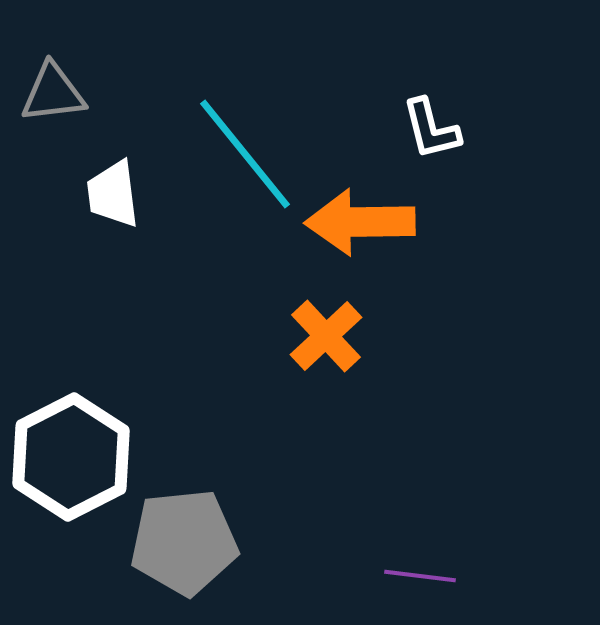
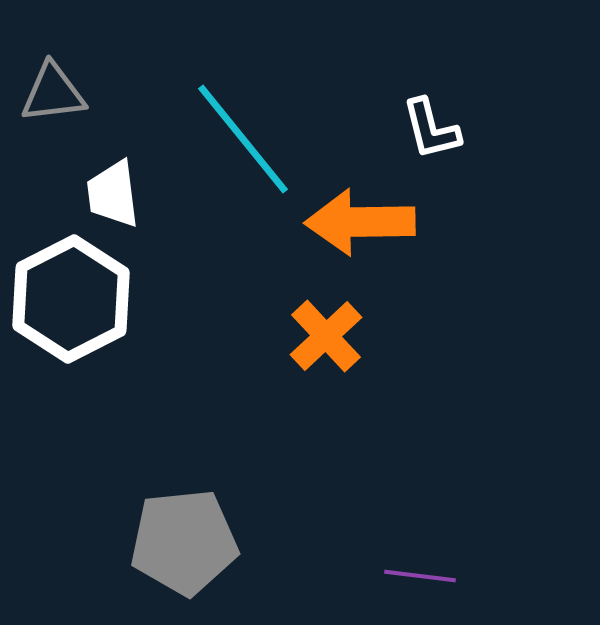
cyan line: moved 2 px left, 15 px up
white hexagon: moved 158 px up
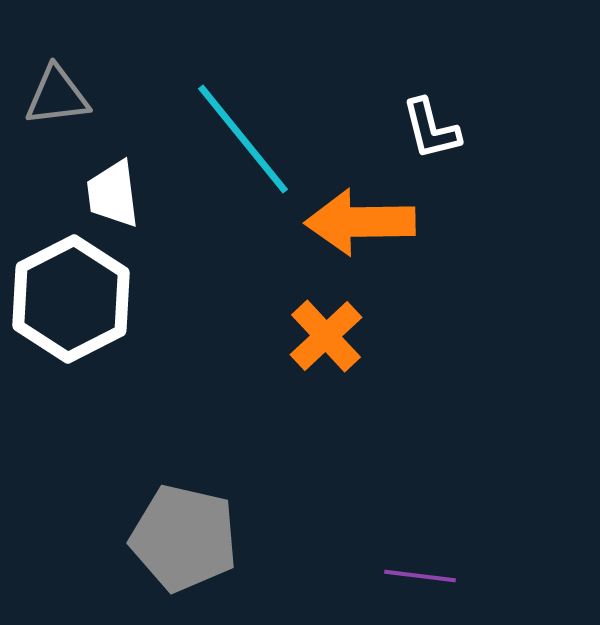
gray triangle: moved 4 px right, 3 px down
gray pentagon: moved 4 px up; rotated 19 degrees clockwise
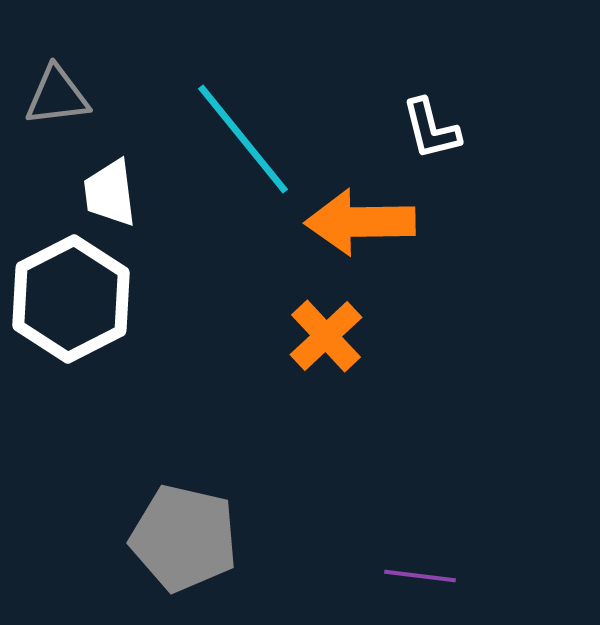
white trapezoid: moved 3 px left, 1 px up
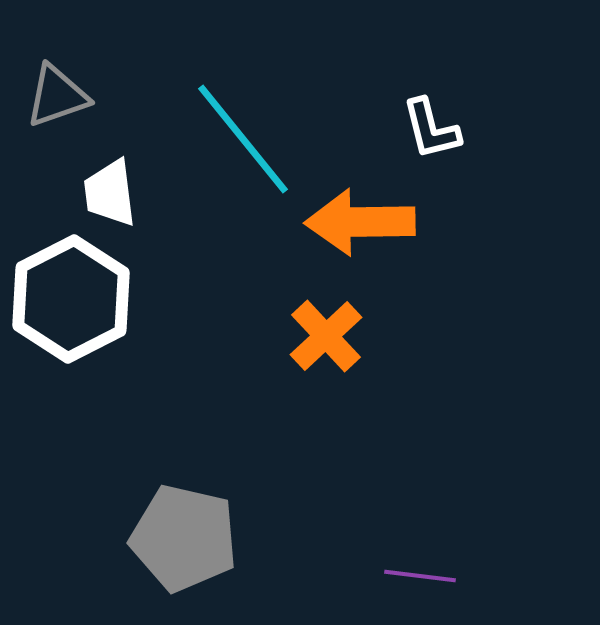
gray triangle: rotated 12 degrees counterclockwise
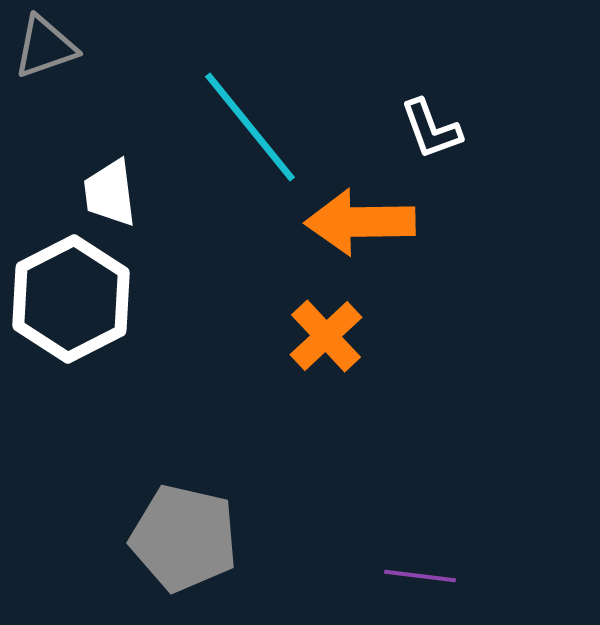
gray triangle: moved 12 px left, 49 px up
white L-shape: rotated 6 degrees counterclockwise
cyan line: moved 7 px right, 12 px up
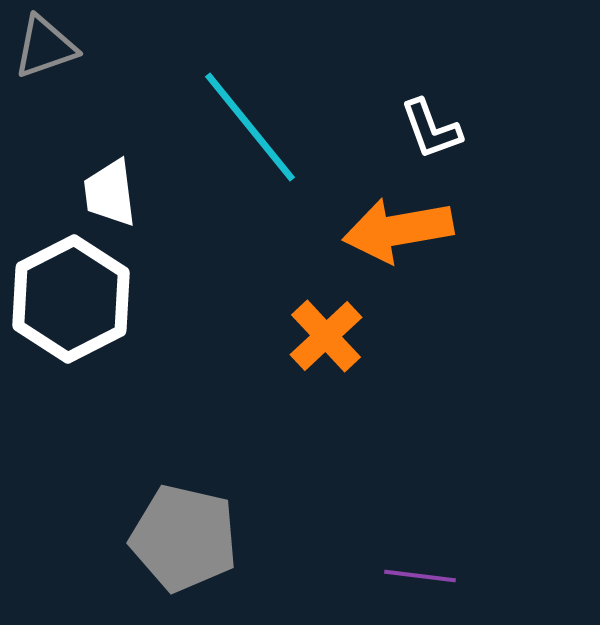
orange arrow: moved 38 px right, 8 px down; rotated 9 degrees counterclockwise
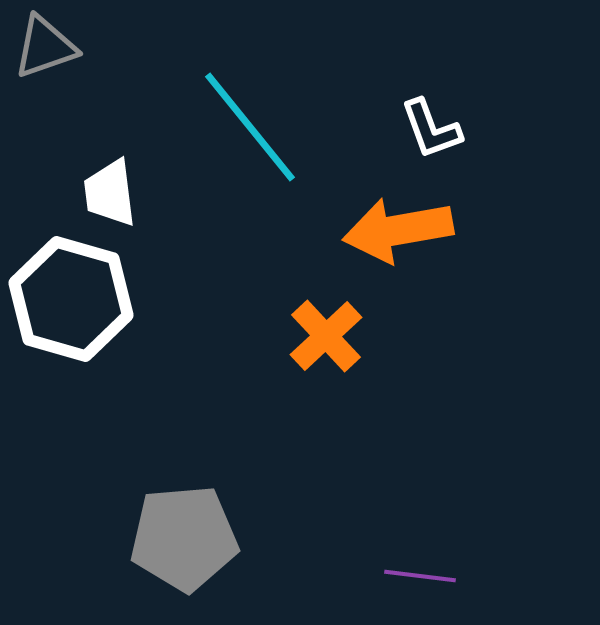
white hexagon: rotated 17 degrees counterclockwise
gray pentagon: rotated 18 degrees counterclockwise
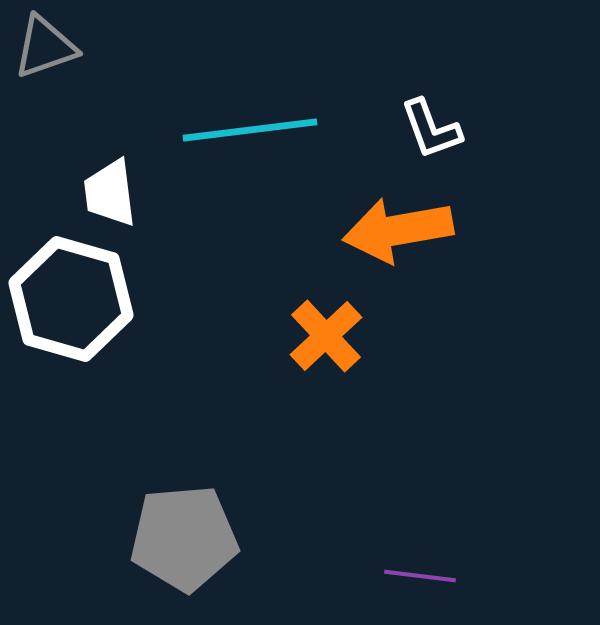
cyan line: moved 3 px down; rotated 58 degrees counterclockwise
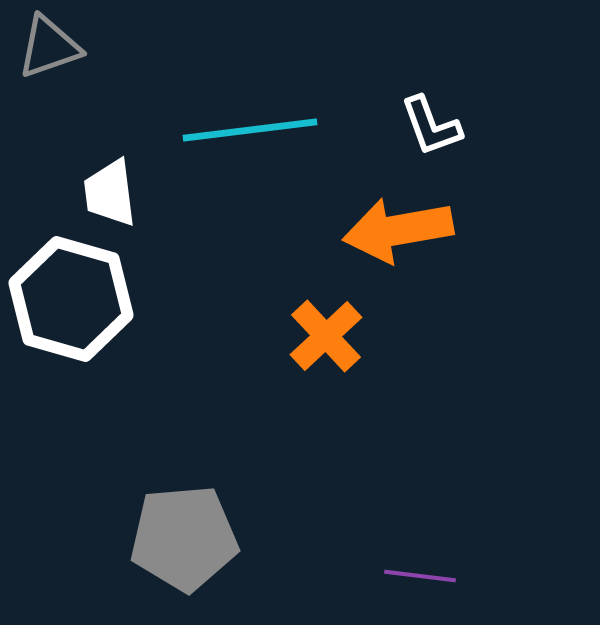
gray triangle: moved 4 px right
white L-shape: moved 3 px up
